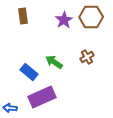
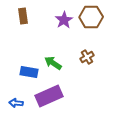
green arrow: moved 1 px left, 1 px down
blue rectangle: rotated 30 degrees counterclockwise
purple rectangle: moved 7 px right, 1 px up
blue arrow: moved 6 px right, 5 px up
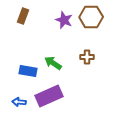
brown rectangle: rotated 28 degrees clockwise
purple star: rotated 18 degrees counterclockwise
brown cross: rotated 32 degrees clockwise
blue rectangle: moved 1 px left, 1 px up
blue arrow: moved 3 px right, 1 px up
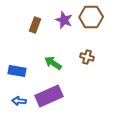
brown rectangle: moved 12 px right, 9 px down
brown cross: rotated 16 degrees clockwise
blue rectangle: moved 11 px left
blue arrow: moved 1 px up
